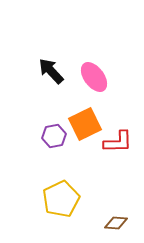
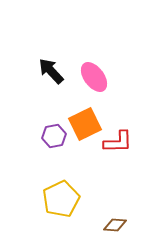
brown diamond: moved 1 px left, 2 px down
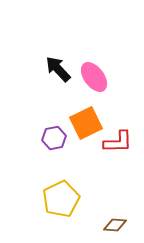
black arrow: moved 7 px right, 2 px up
orange square: moved 1 px right, 1 px up
purple hexagon: moved 2 px down
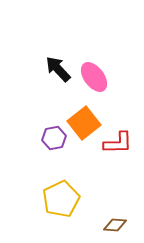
orange square: moved 2 px left; rotated 12 degrees counterclockwise
red L-shape: moved 1 px down
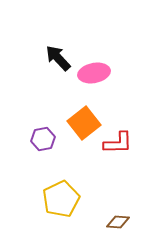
black arrow: moved 11 px up
pink ellipse: moved 4 px up; rotated 64 degrees counterclockwise
purple hexagon: moved 11 px left, 1 px down
brown diamond: moved 3 px right, 3 px up
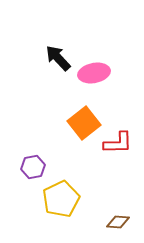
purple hexagon: moved 10 px left, 28 px down
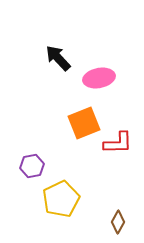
pink ellipse: moved 5 px right, 5 px down
orange square: rotated 16 degrees clockwise
purple hexagon: moved 1 px left, 1 px up
brown diamond: rotated 65 degrees counterclockwise
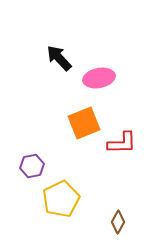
black arrow: moved 1 px right
red L-shape: moved 4 px right
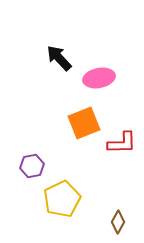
yellow pentagon: moved 1 px right
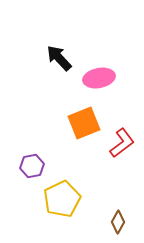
red L-shape: rotated 36 degrees counterclockwise
